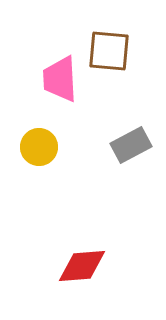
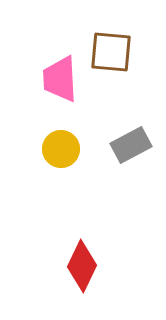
brown square: moved 2 px right, 1 px down
yellow circle: moved 22 px right, 2 px down
red diamond: rotated 60 degrees counterclockwise
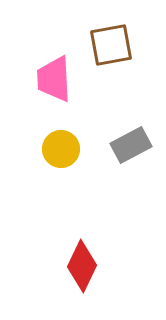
brown square: moved 7 px up; rotated 15 degrees counterclockwise
pink trapezoid: moved 6 px left
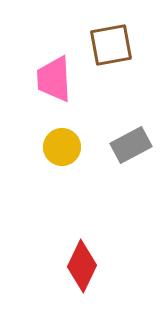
yellow circle: moved 1 px right, 2 px up
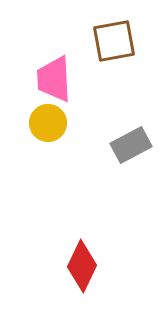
brown square: moved 3 px right, 4 px up
yellow circle: moved 14 px left, 24 px up
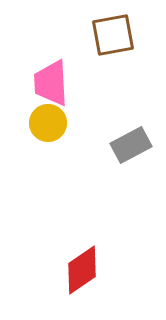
brown square: moved 1 px left, 6 px up
pink trapezoid: moved 3 px left, 4 px down
red diamond: moved 4 px down; rotated 30 degrees clockwise
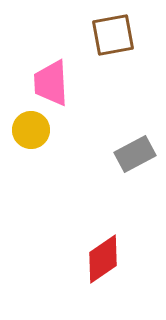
yellow circle: moved 17 px left, 7 px down
gray rectangle: moved 4 px right, 9 px down
red diamond: moved 21 px right, 11 px up
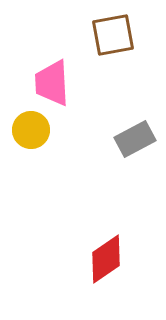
pink trapezoid: moved 1 px right
gray rectangle: moved 15 px up
red diamond: moved 3 px right
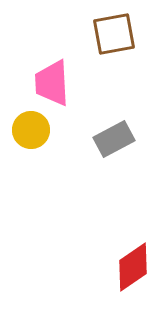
brown square: moved 1 px right, 1 px up
gray rectangle: moved 21 px left
red diamond: moved 27 px right, 8 px down
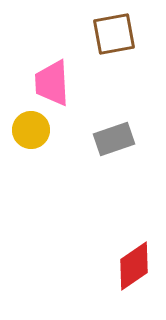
gray rectangle: rotated 9 degrees clockwise
red diamond: moved 1 px right, 1 px up
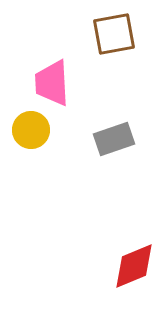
red diamond: rotated 12 degrees clockwise
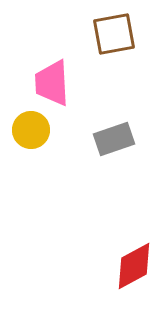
red diamond: rotated 6 degrees counterclockwise
